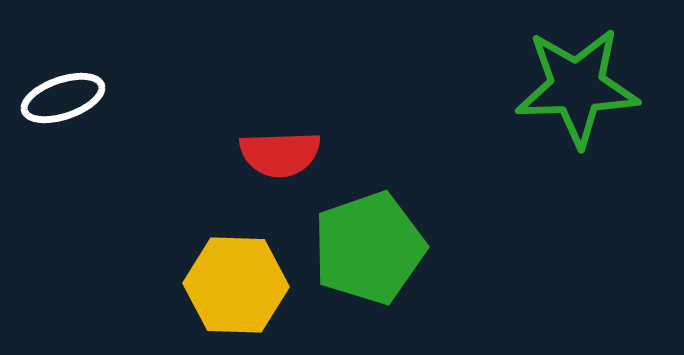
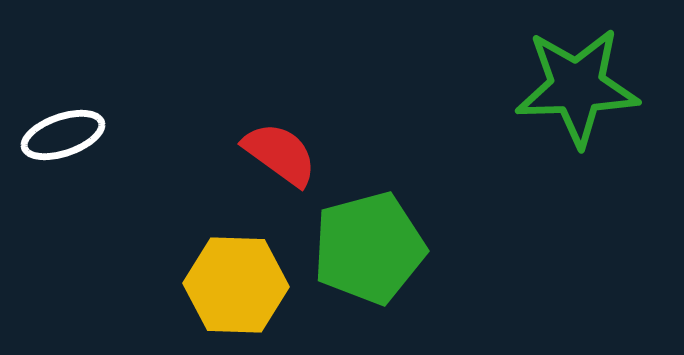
white ellipse: moved 37 px down
red semicircle: rotated 142 degrees counterclockwise
green pentagon: rotated 4 degrees clockwise
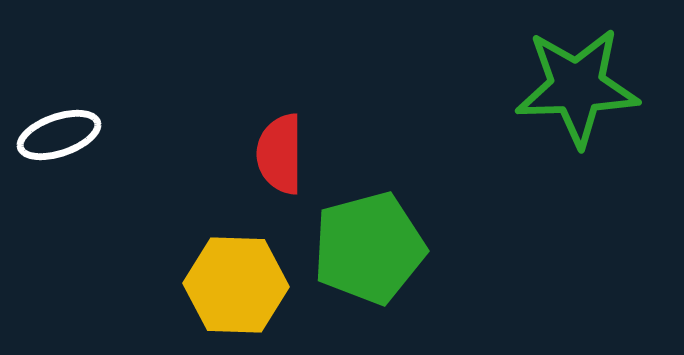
white ellipse: moved 4 px left
red semicircle: rotated 126 degrees counterclockwise
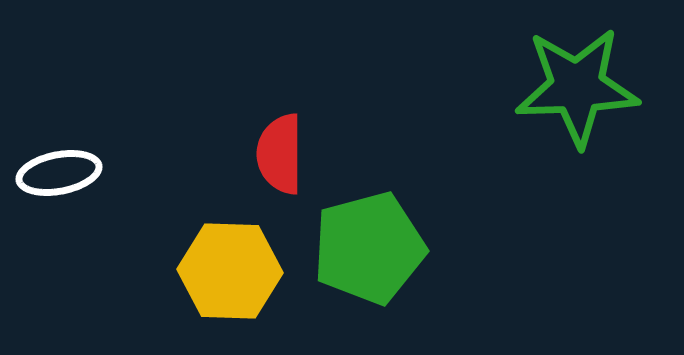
white ellipse: moved 38 px down; rotated 8 degrees clockwise
yellow hexagon: moved 6 px left, 14 px up
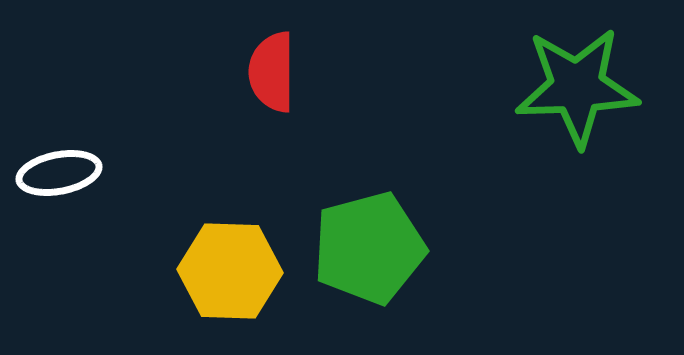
red semicircle: moved 8 px left, 82 px up
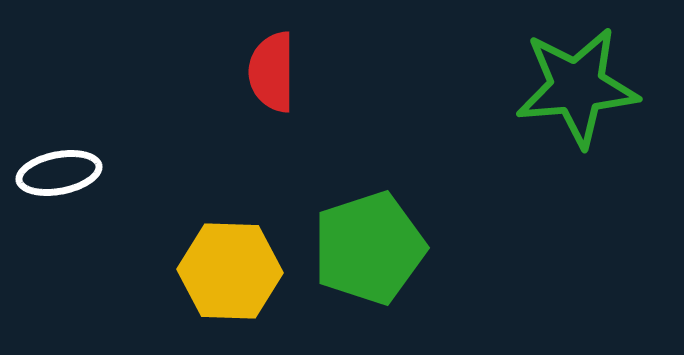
green star: rotated 3 degrees counterclockwise
green pentagon: rotated 3 degrees counterclockwise
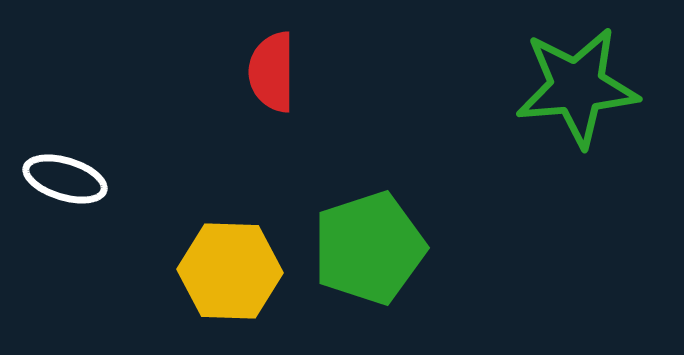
white ellipse: moved 6 px right, 6 px down; rotated 28 degrees clockwise
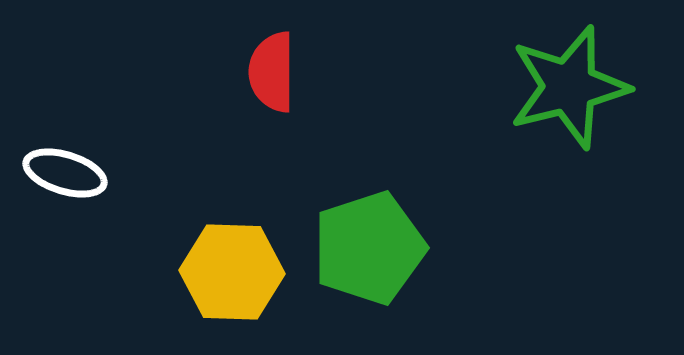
green star: moved 8 px left; rotated 9 degrees counterclockwise
white ellipse: moved 6 px up
yellow hexagon: moved 2 px right, 1 px down
